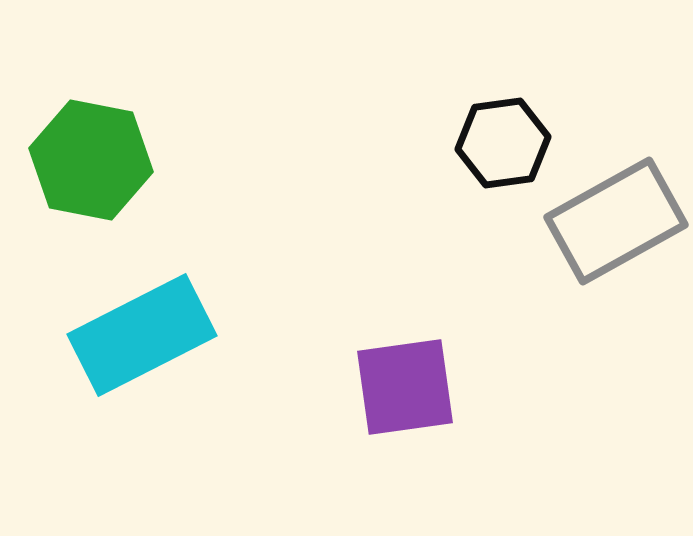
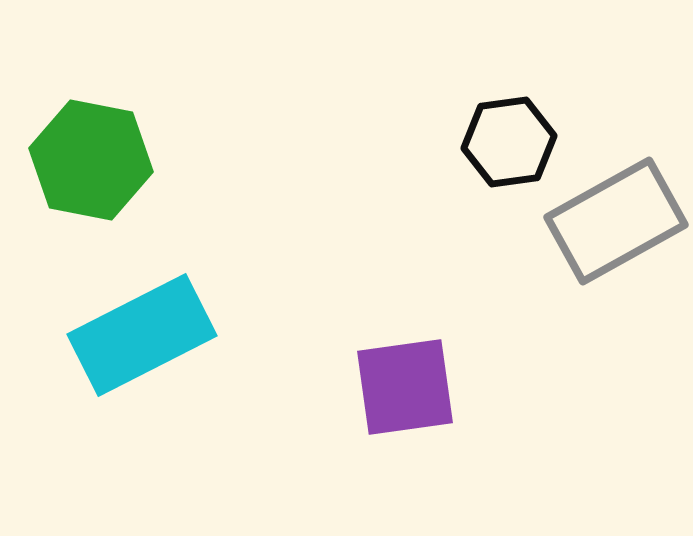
black hexagon: moved 6 px right, 1 px up
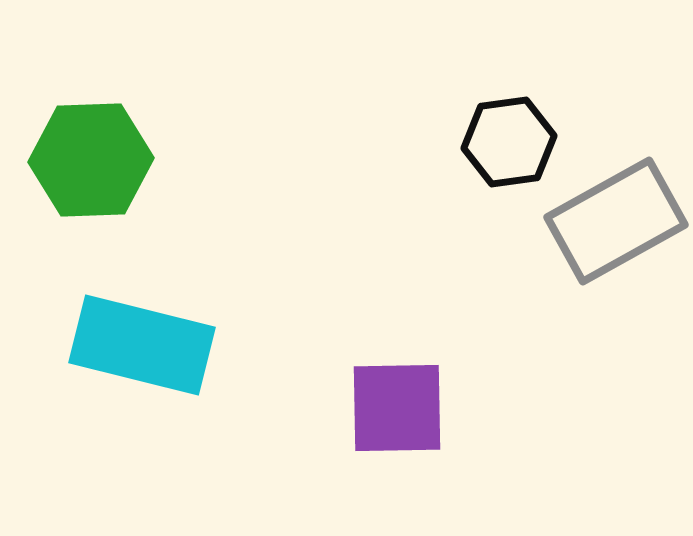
green hexagon: rotated 13 degrees counterclockwise
cyan rectangle: moved 10 px down; rotated 41 degrees clockwise
purple square: moved 8 px left, 21 px down; rotated 7 degrees clockwise
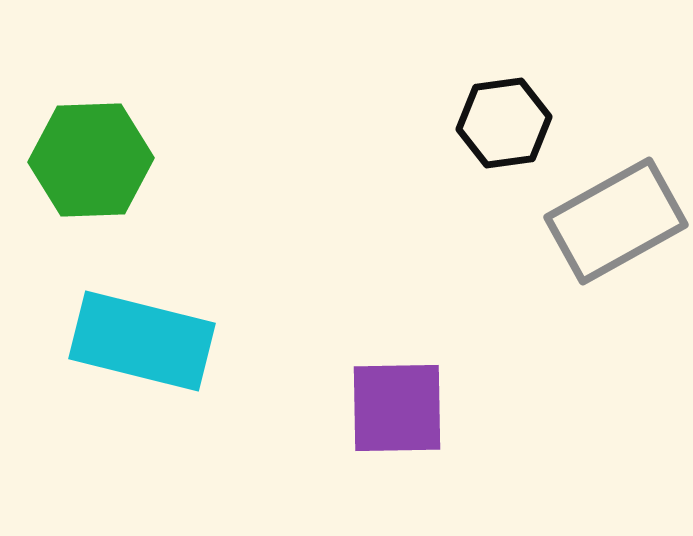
black hexagon: moved 5 px left, 19 px up
cyan rectangle: moved 4 px up
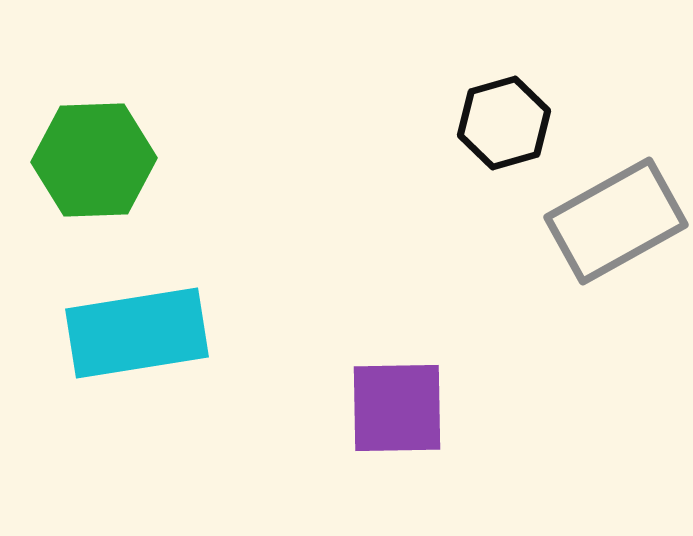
black hexagon: rotated 8 degrees counterclockwise
green hexagon: moved 3 px right
cyan rectangle: moved 5 px left, 8 px up; rotated 23 degrees counterclockwise
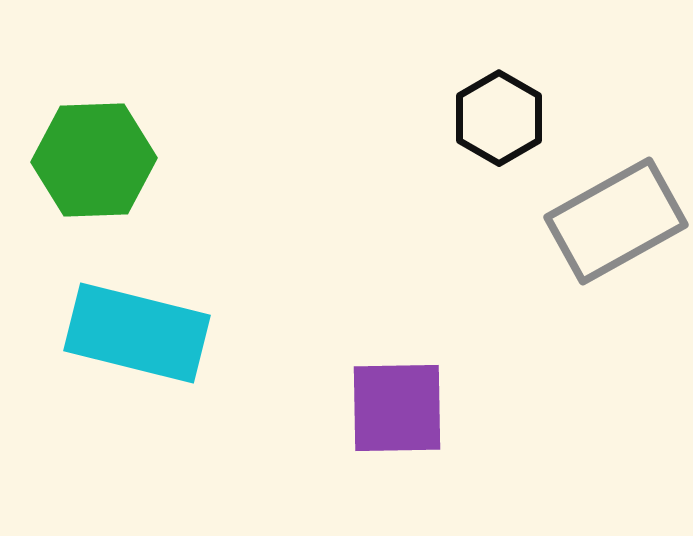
black hexagon: moved 5 px left, 5 px up; rotated 14 degrees counterclockwise
cyan rectangle: rotated 23 degrees clockwise
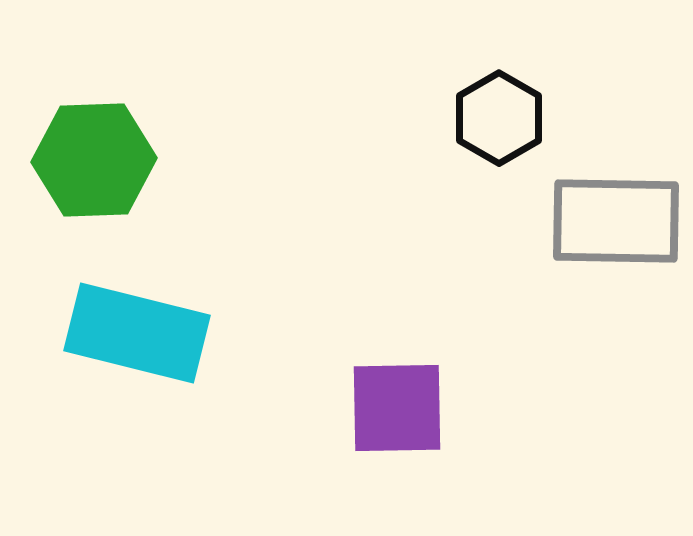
gray rectangle: rotated 30 degrees clockwise
